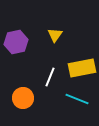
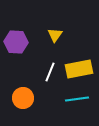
purple hexagon: rotated 15 degrees clockwise
yellow rectangle: moved 3 px left, 1 px down
white line: moved 5 px up
cyan line: rotated 30 degrees counterclockwise
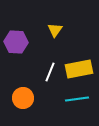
yellow triangle: moved 5 px up
